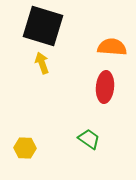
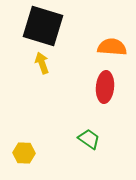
yellow hexagon: moved 1 px left, 5 px down
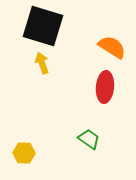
orange semicircle: rotated 28 degrees clockwise
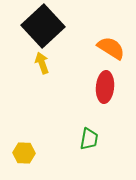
black square: rotated 30 degrees clockwise
orange semicircle: moved 1 px left, 1 px down
green trapezoid: rotated 65 degrees clockwise
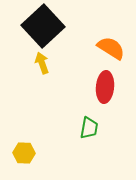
green trapezoid: moved 11 px up
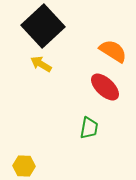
orange semicircle: moved 2 px right, 3 px down
yellow arrow: moved 1 px left, 1 px down; rotated 40 degrees counterclockwise
red ellipse: rotated 52 degrees counterclockwise
yellow hexagon: moved 13 px down
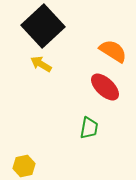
yellow hexagon: rotated 15 degrees counterclockwise
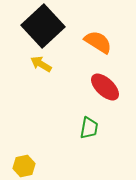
orange semicircle: moved 15 px left, 9 px up
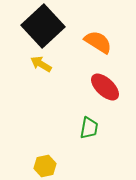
yellow hexagon: moved 21 px right
